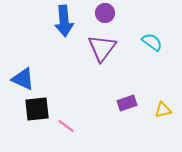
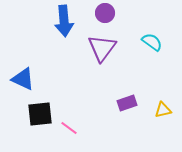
black square: moved 3 px right, 5 px down
pink line: moved 3 px right, 2 px down
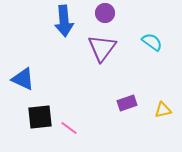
black square: moved 3 px down
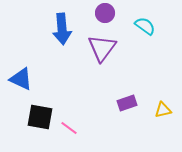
blue arrow: moved 2 px left, 8 px down
cyan semicircle: moved 7 px left, 16 px up
blue triangle: moved 2 px left
black square: rotated 16 degrees clockwise
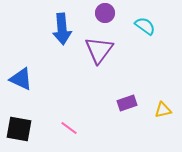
purple triangle: moved 3 px left, 2 px down
black square: moved 21 px left, 12 px down
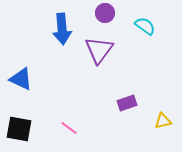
yellow triangle: moved 11 px down
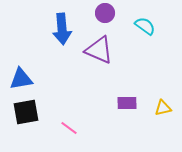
purple triangle: rotated 44 degrees counterclockwise
blue triangle: rotated 35 degrees counterclockwise
purple rectangle: rotated 18 degrees clockwise
yellow triangle: moved 13 px up
black square: moved 7 px right, 17 px up; rotated 20 degrees counterclockwise
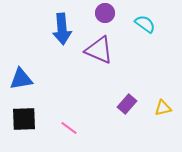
cyan semicircle: moved 2 px up
purple rectangle: moved 1 px down; rotated 48 degrees counterclockwise
black square: moved 2 px left, 7 px down; rotated 8 degrees clockwise
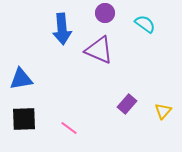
yellow triangle: moved 3 px down; rotated 36 degrees counterclockwise
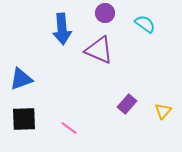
blue triangle: rotated 10 degrees counterclockwise
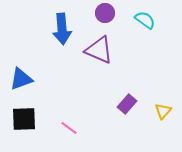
cyan semicircle: moved 4 px up
